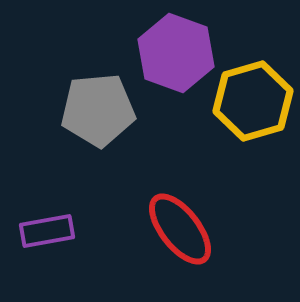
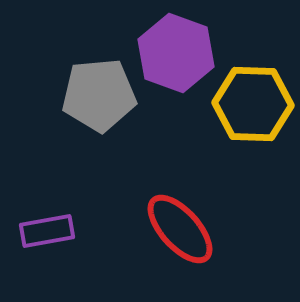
yellow hexagon: moved 3 px down; rotated 18 degrees clockwise
gray pentagon: moved 1 px right, 15 px up
red ellipse: rotated 4 degrees counterclockwise
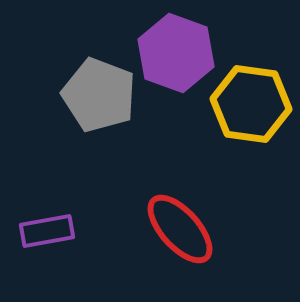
gray pentagon: rotated 26 degrees clockwise
yellow hexagon: moved 2 px left; rotated 6 degrees clockwise
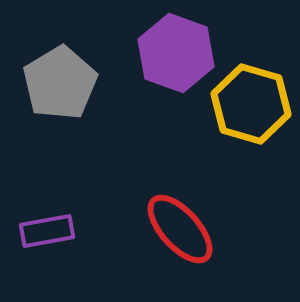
gray pentagon: moved 39 px left, 12 px up; rotated 20 degrees clockwise
yellow hexagon: rotated 8 degrees clockwise
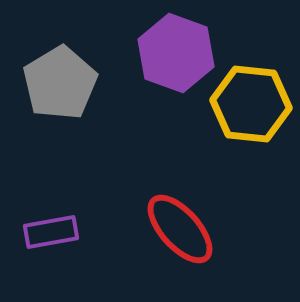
yellow hexagon: rotated 10 degrees counterclockwise
purple rectangle: moved 4 px right, 1 px down
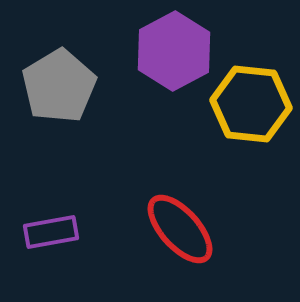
purple hexagon: moved 2 px left, 2 px up; rotated 12 degrees clockwise
gray pentagon: moved 1 px left, 3 px down
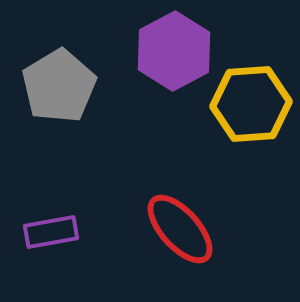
yellow hexagon: rotated 10 degrees counterclockwise
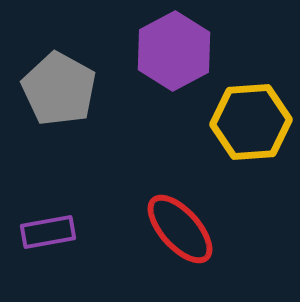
gray pentagon: moved 3 px down; rotated 12 degrees counterclockwise
yellow hexagon: moved 18 px down
purple rectangle: moved 3 px left
